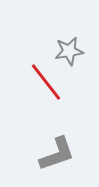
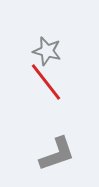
gray star: moved 22 px left; rotated 24 degrees clockwise
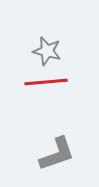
red line: rotated 57 degrees counterclockwise
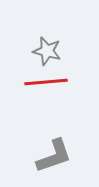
gray L-shape: moved 3 px left, 2 px down
